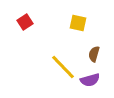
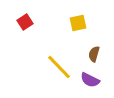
yellow square: rotated 24 degrees counterclockwise
yellow line: moved 4 px left
purple semicircle: rotated 42 degrees clockwise
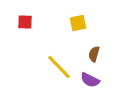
red square: rotated 35 degrees clockwise
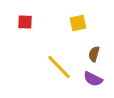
purple semicircle: moved 3 px right, 1 px up
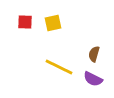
yellow square: moved 25 px left
yellow line: rotated 20 degrees counterclockwise
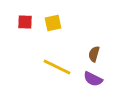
yellow line: moved 2 px left
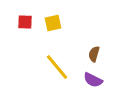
yellow line: rotated 24 degrees clockwise
purple semicircle: moved 1 px down
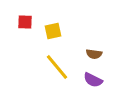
yellow square: moved 8 px down
brown semicircle: rotated 98 degrees counterclockwise
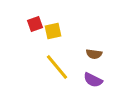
red square: moved 10 px right, 2 px down; rotated 21 degrees counterclockwise
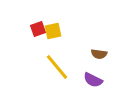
red square: moved 3 px right, 5 px down
brown semicircle: moved 5 px right
